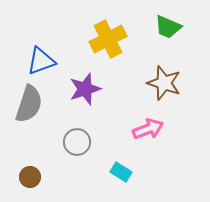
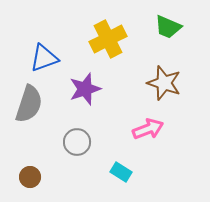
blue triangle: moved 3 px right, 3 px up
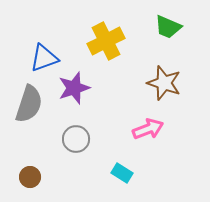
yellow cross: moved 2 px left, 2 px down
purple star: moved 11 px left, 1 px up
gray circle: moved 1 px left, 3 px up
cyan rectangle: moved 1 px right, 1 px down
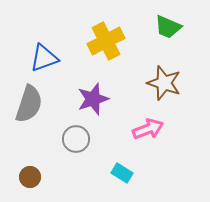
purple star: moved 19 px right, 11 px down
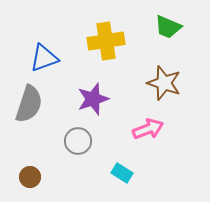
yellow cross: rotated 18 degrees clockwise
gray circle: moved 2 px right, 2 px down
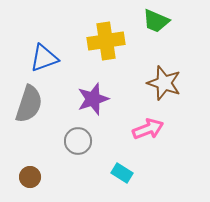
green trapezoid: moved 12 px left, 6 px up
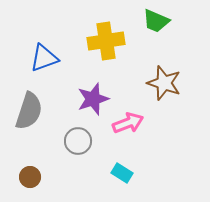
gray semicircle: moved 7 px down
pink arrow: moved 20 px left, 6 px up
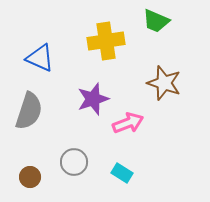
blue triangle: moved 4 px left; rotated 44 degrees clockwise
gray circle: moved 4 px left, 21 px down
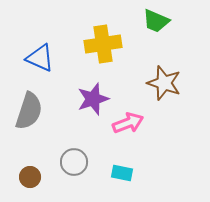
yellow cross: moved 3 px left, 3 px down
cyan rectangle: rotated 20 degrees counterclockwise
